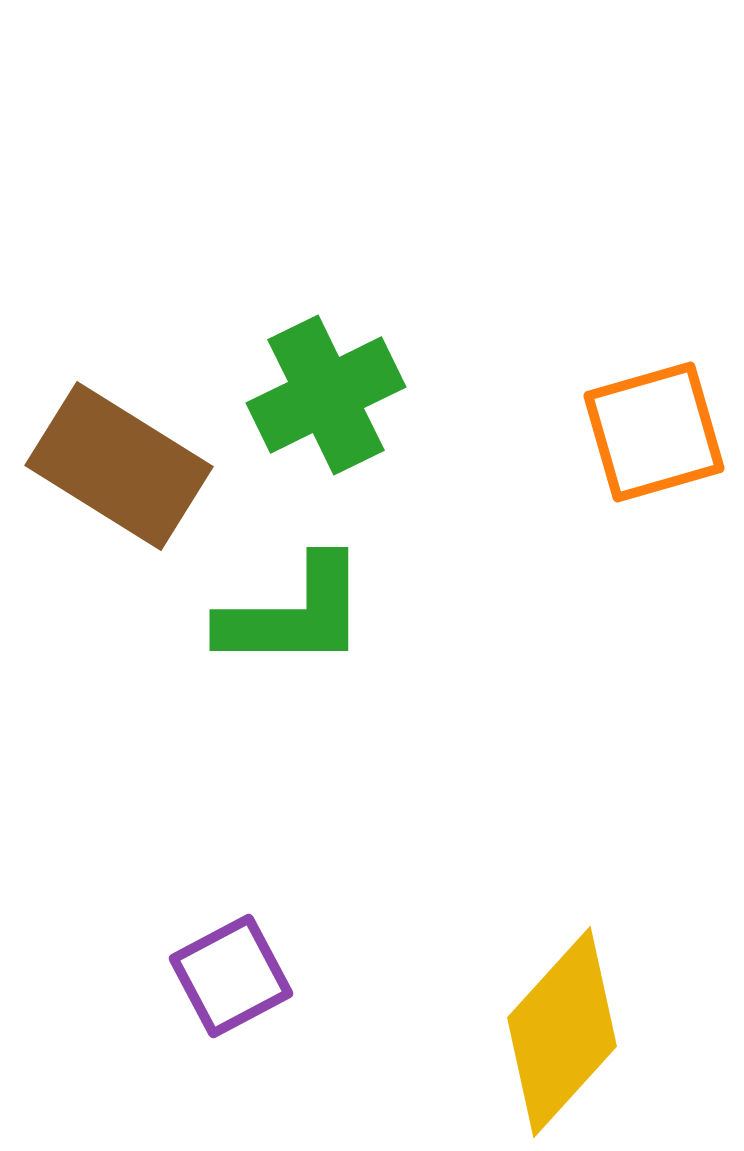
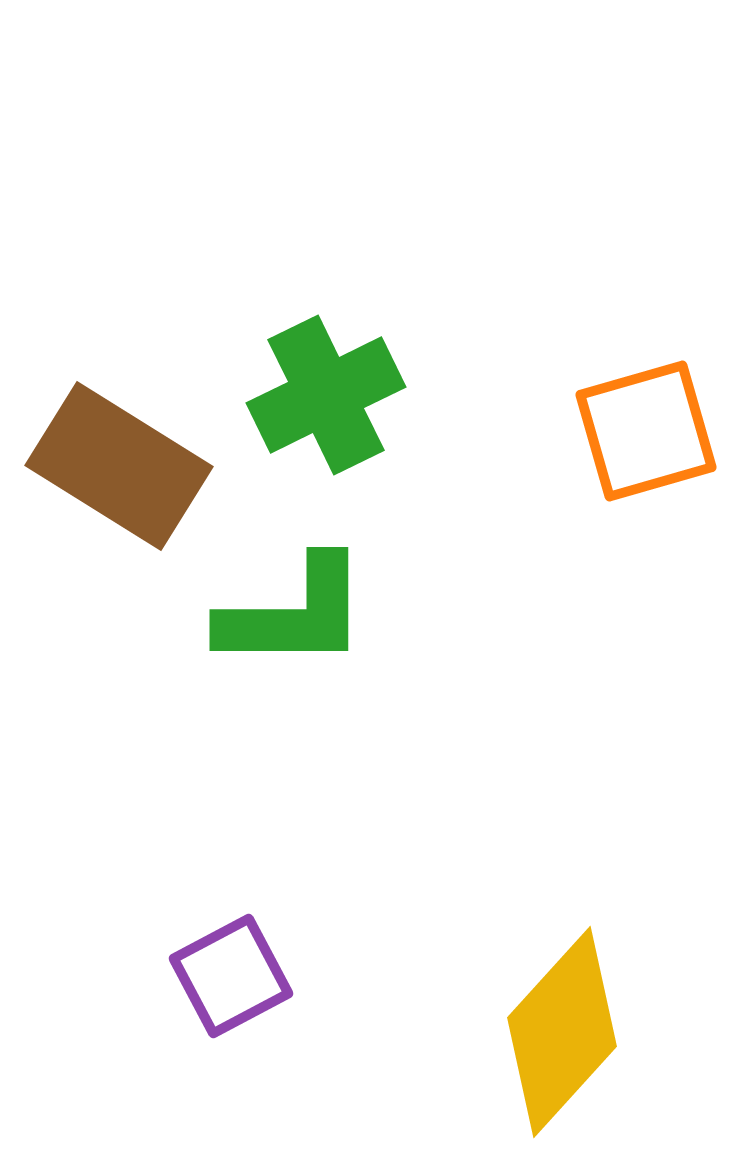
orange square: moved 8 px left, 1 px up
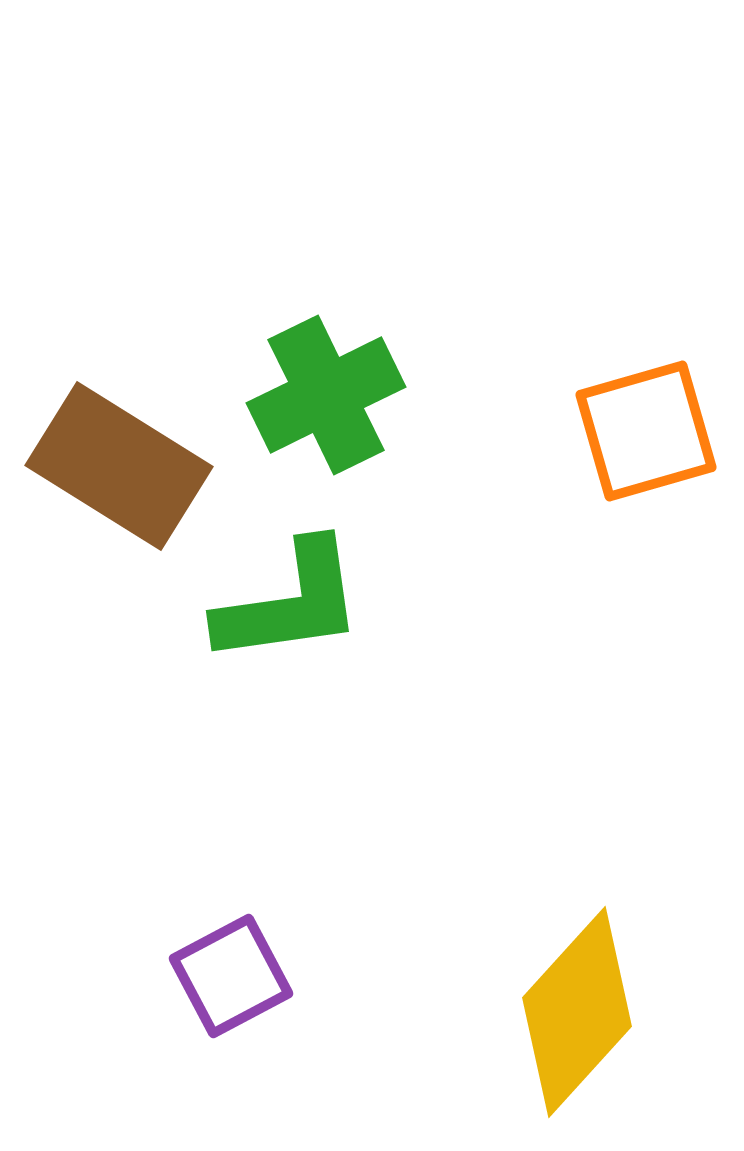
green L-shape: moved 4 px left, 11 px up; rotated 8 degrees counterclockwise
yellow diamond: moved 15 px right, 20 px up
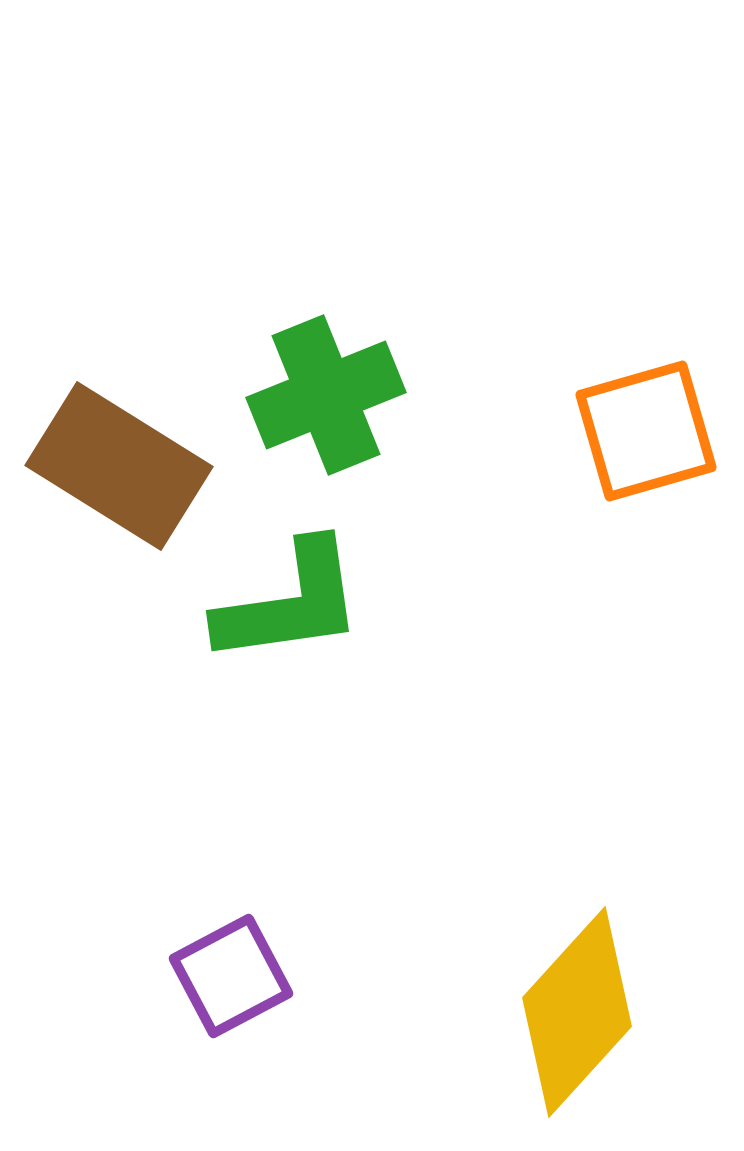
green cross: rotated 4 degrees clockwise
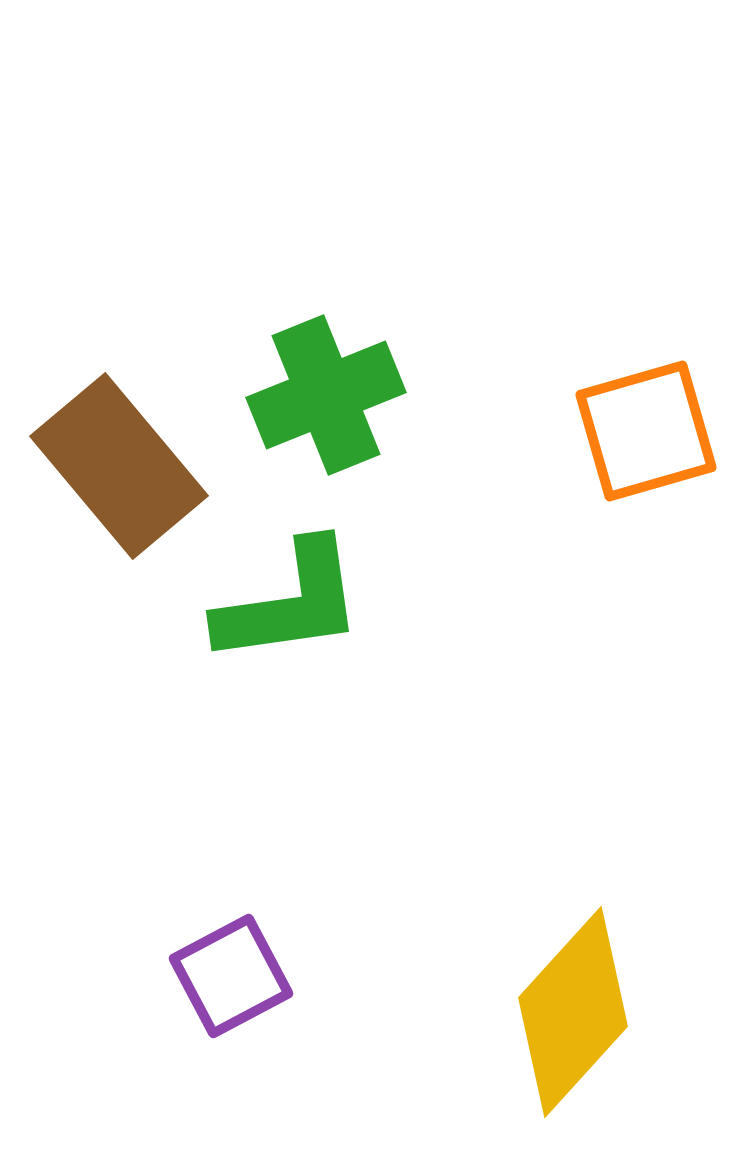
brown rectangle: rotated 18 degrees clockwise
yellow diamond: moved 4 px left
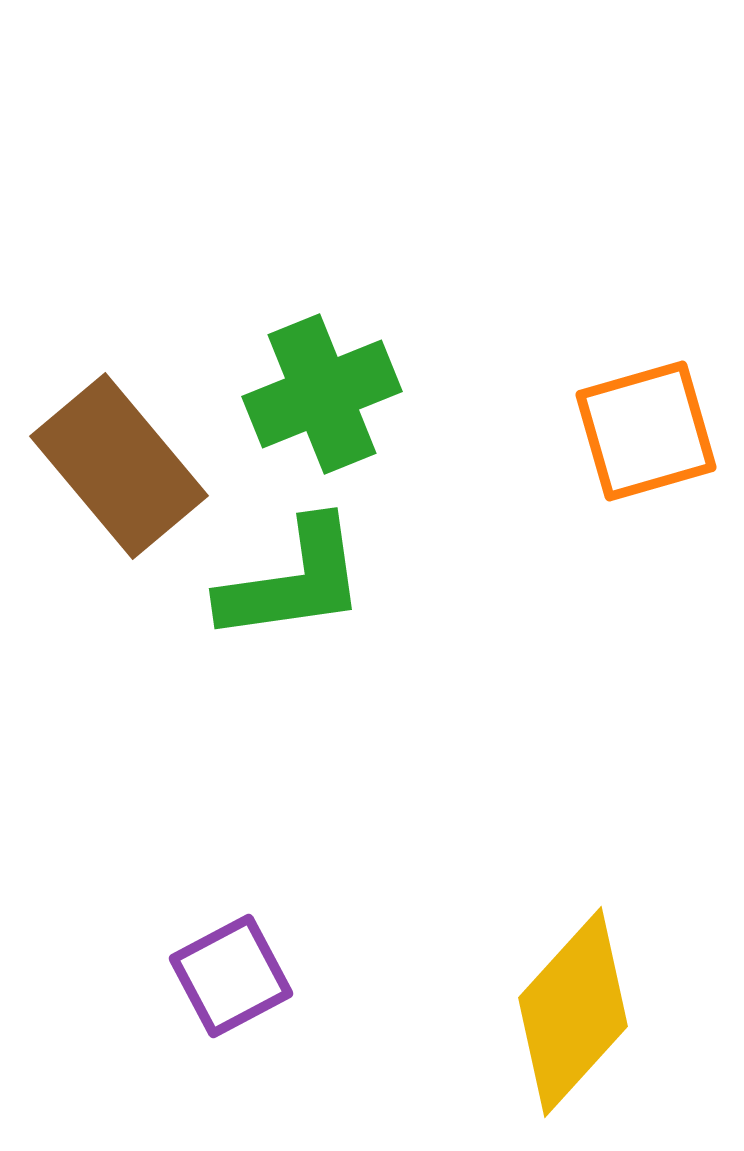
green cross: moved 4 px left, 1 px up
green L-shape: moved 3 px right, 22 px up
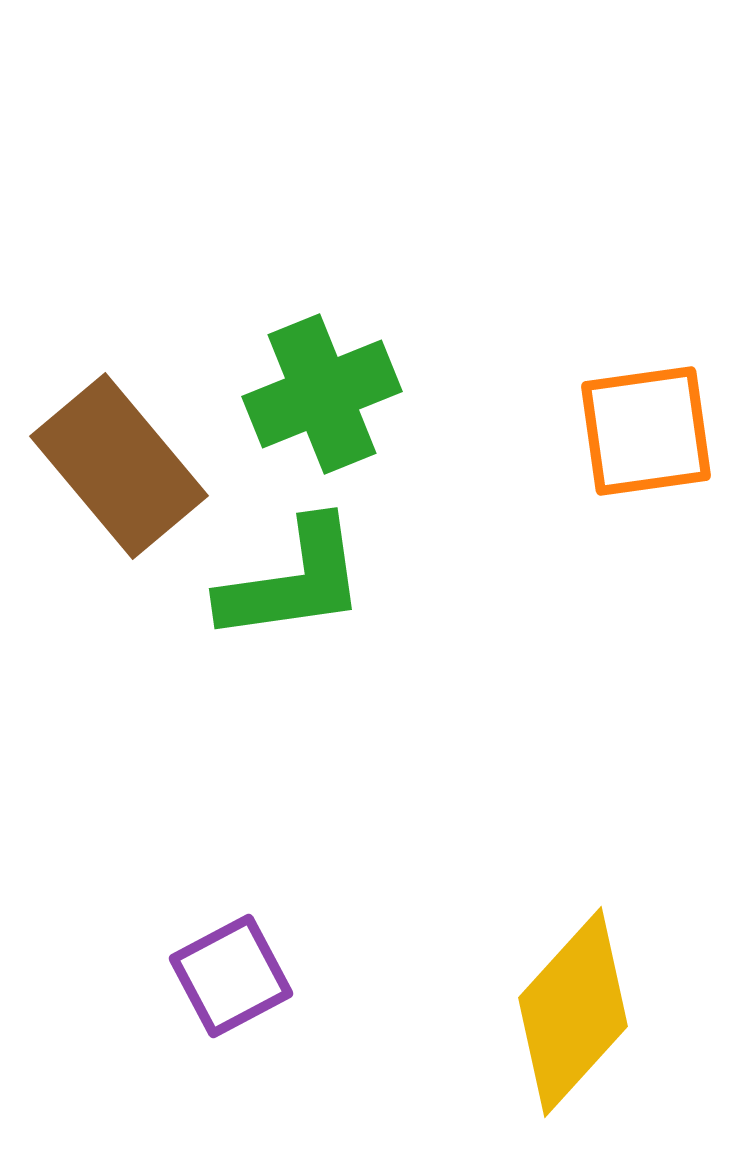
orange square: rotated 8 degrees clockwise
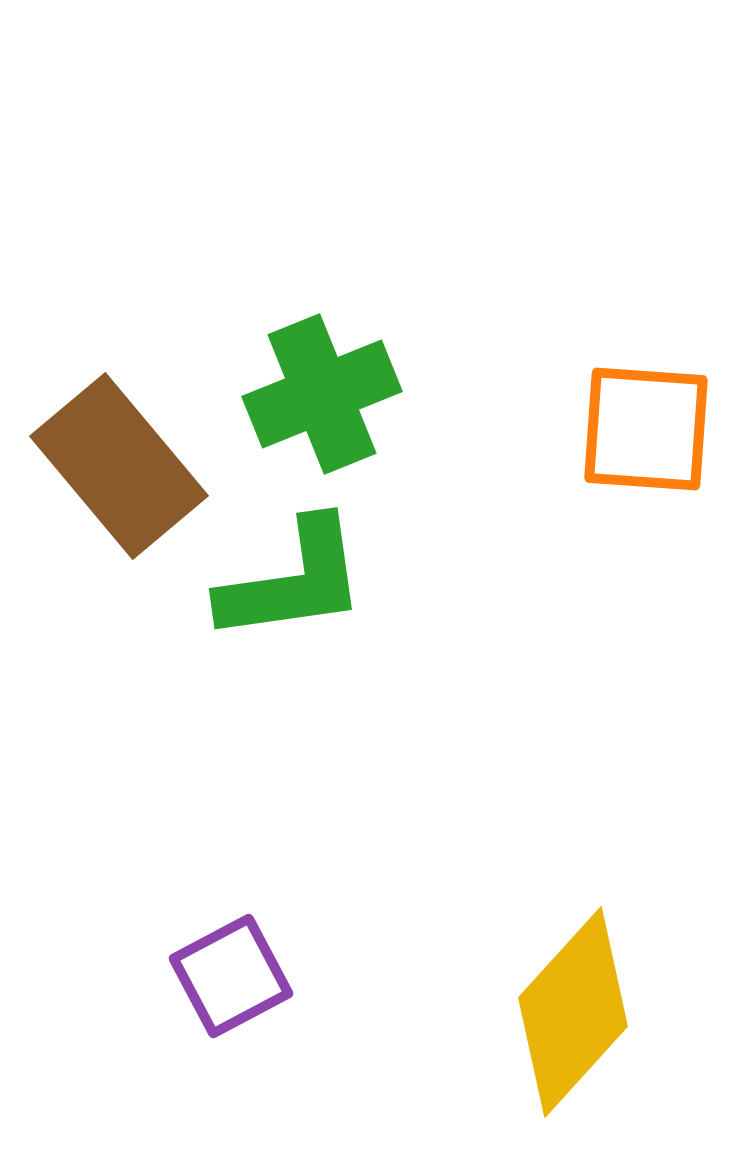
orange square: moved 2 px up; rotated 12 degrees clockwise
